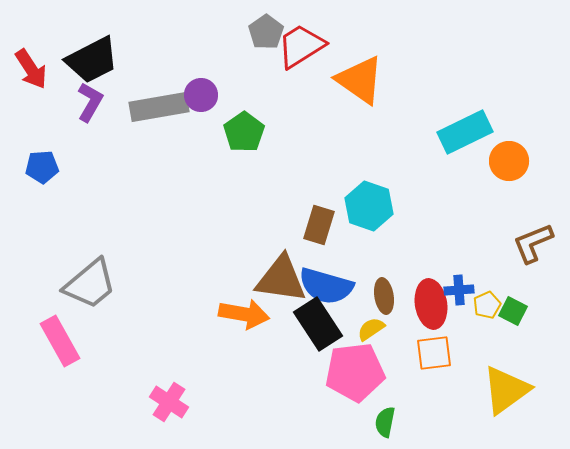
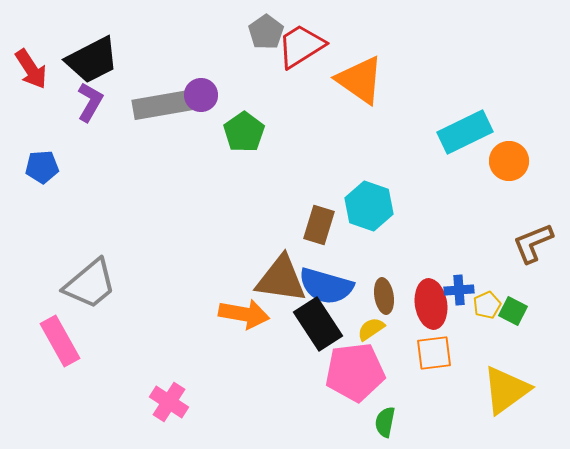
gray rectangle: moved 3 px right, 2 px up
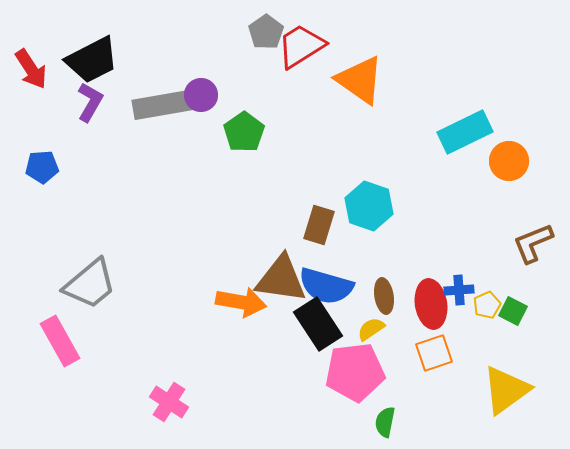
orange arrow: moved 3 px left, 12 px up
orange square: rotated 12 degrees counterclockwise
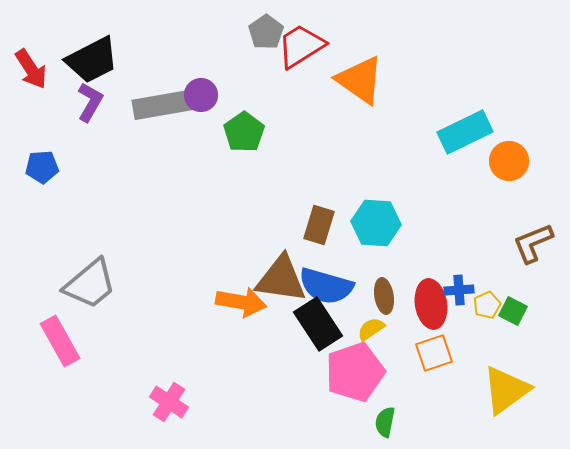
cyan hexagon: moved 7 px right, 17 px down; rotated 15 degrees counterclockwise
pink pentagon: rotated 12 degrees counterclockwise
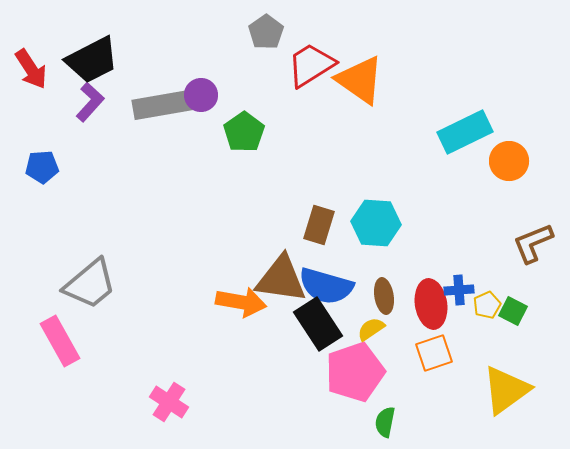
red trapezoid: moved 10 px right, 19 px down
purple L-shape: rotated 12 degrees clockwise
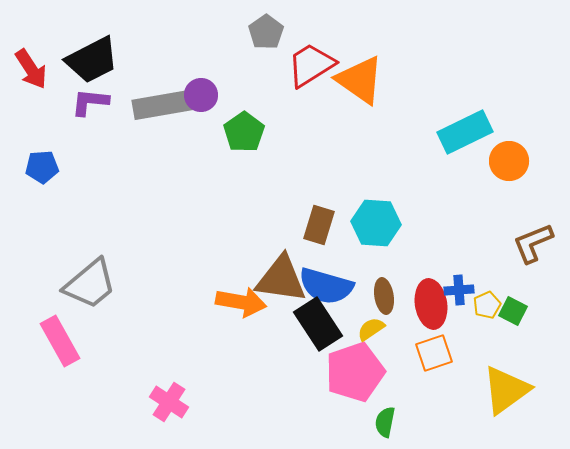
purple L-shape: rotated 126 degrees counterclockwise
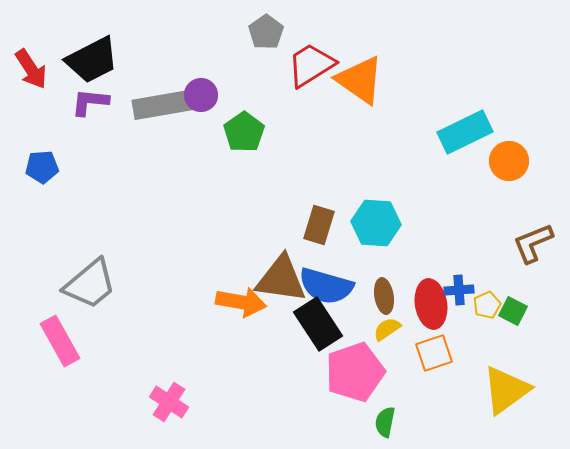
yellow semicircle: moved 16 px right
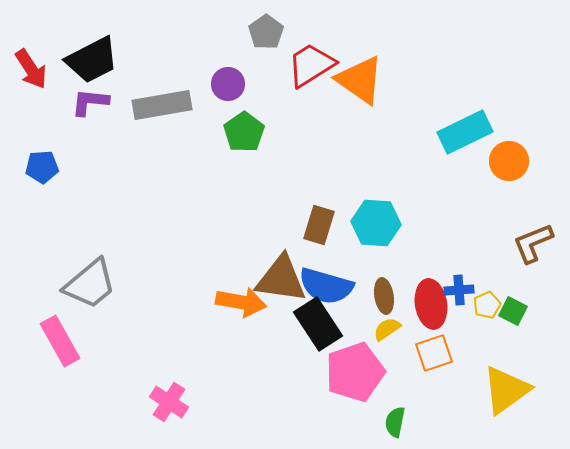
purple circle: moved 27 px right, 11 px up
green semicircle: moved 10 px right
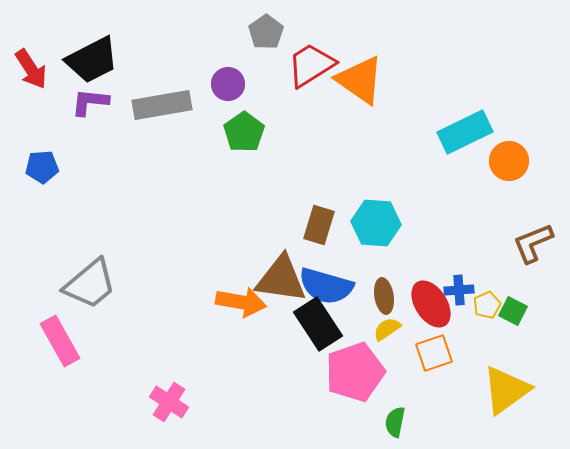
red ellipse: rotated 24 degrees counterclockwise
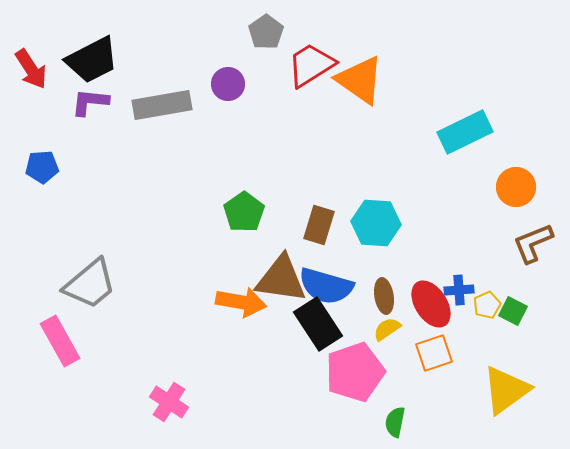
green pentagon: moved 80 px down
orange circle: moved 7 px right, 26 px down
